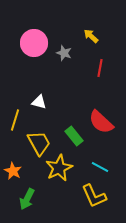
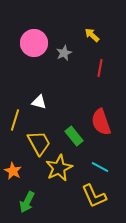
yellow arrow: moved 1 px right, 1 px up
gray star: rotated 28 degrees clockwise
red semicircle: rotated 28 degrees clockwise
green arrow: moved 3 px down
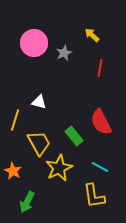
red semicircle: rotated 8 degrees counterclockwise
yellow L-shape: rotated 16 degrees clockwise
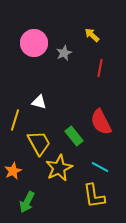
orange star: rotated 18 degrees clockwise
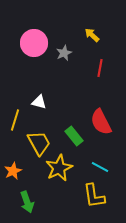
green arrow: rotated 45 degrees counterclockwise
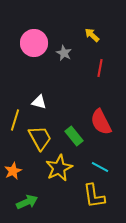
gray star: rotated 21 degrees counterclockwise
yellow trapezoid: moved 1 px right, 5 px up
green arrow: rotated 95 degrees counterclockwise
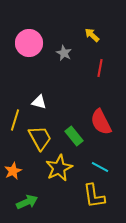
pink circle: moved 5 px left
